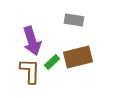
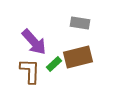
gray rectangle: moved 6 px right, 3 px down
purple arrow: moved 2 px right, 1 px down; rotated 24 degrees counterclockwise
green rectangle: moved 2 px right, 2 px down
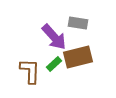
gray rectangle: moved 2 px left
purple arrow: moved 20 px right, 5 px up
